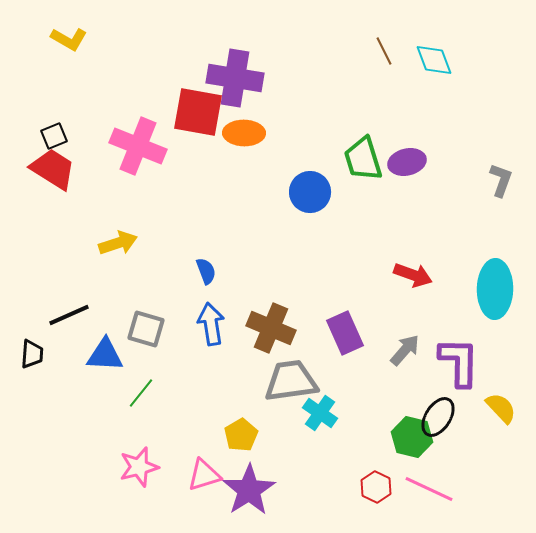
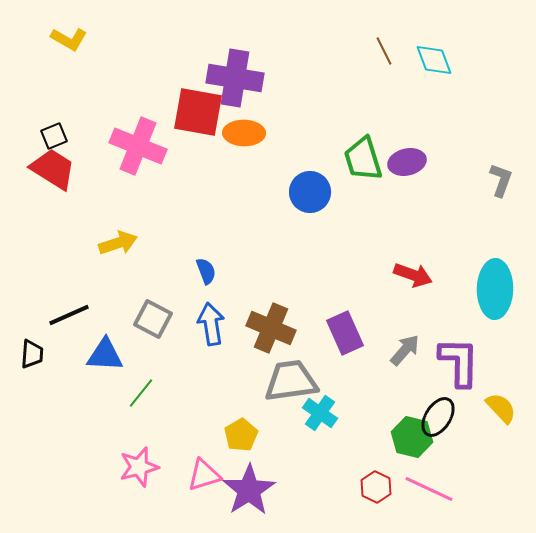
gray square: moved 7 px right, 10 px up; rotated 12 degrees clockwise
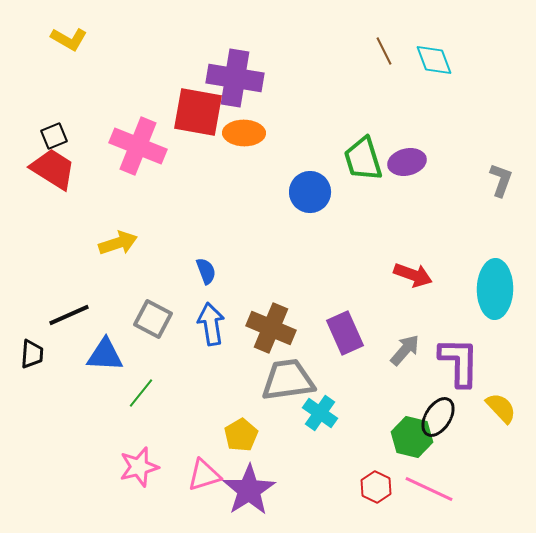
gray trapezoid: moved 3 px left, 1 px up
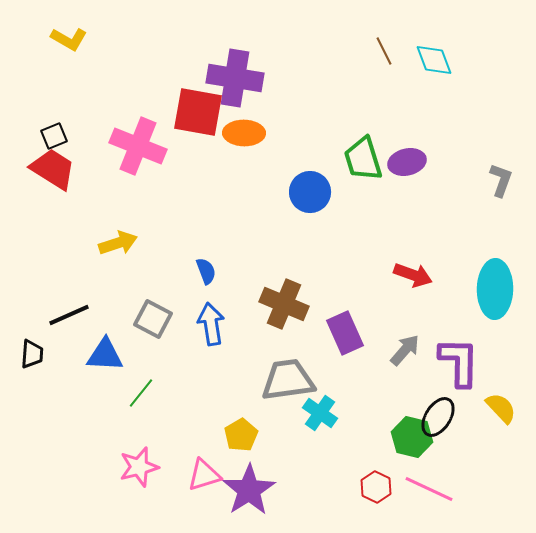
brown cross: moved 13 px right, 24 px up
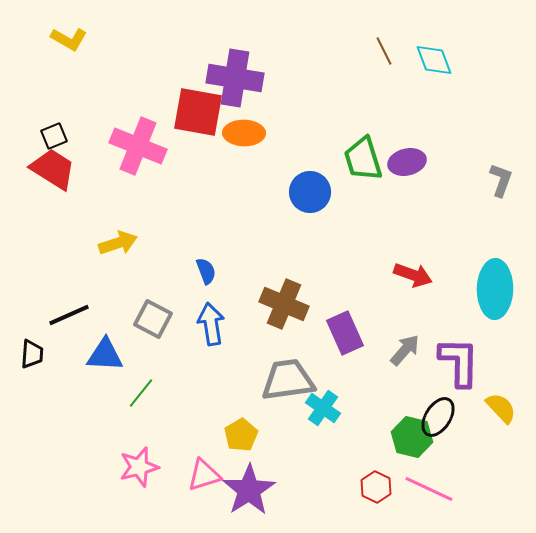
cyan cross: moved 3 px right, 5 px up
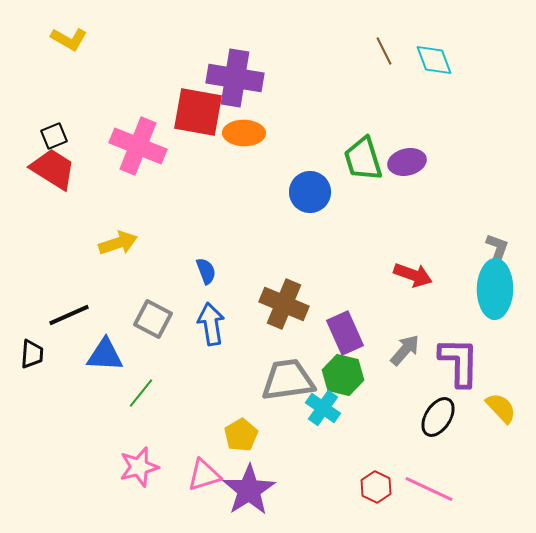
gray L-shape: moved 4 px left, 70 px down
green hexagon: moved 69 px left, 62 px up
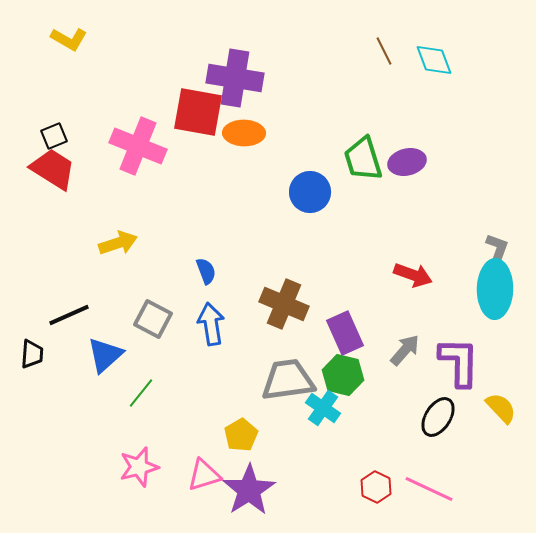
blue triangle: rotated 45 degrees counterclockwise
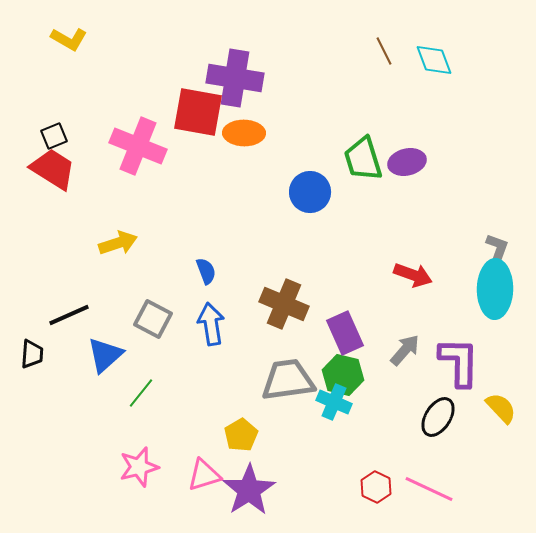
cyan cross: moved 11 px right, 6 px up; rotated 12 degrees counterclockwise
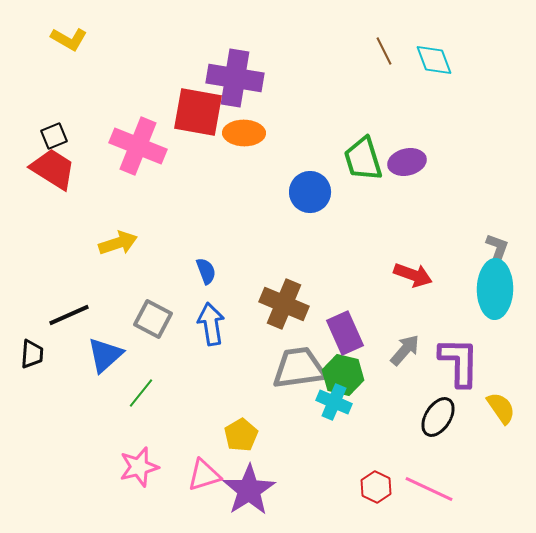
gray trapezoid: moved 11 px right, 12 px up
yellow semicircle: rotated 8 degrees clockwise
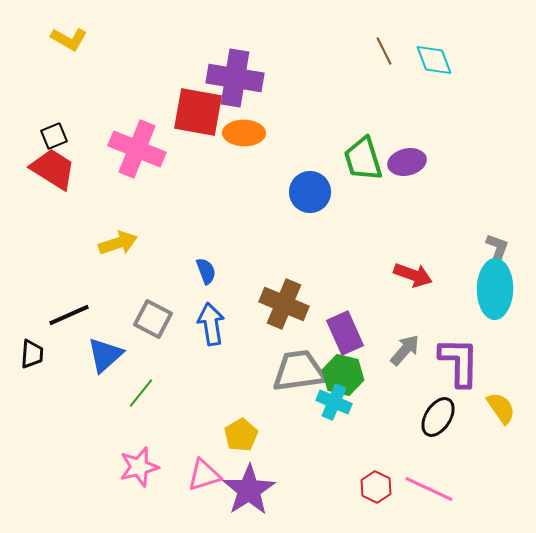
pink cross: moved 1 px left, 3 px down
gray trapezoid: moved 3 px down
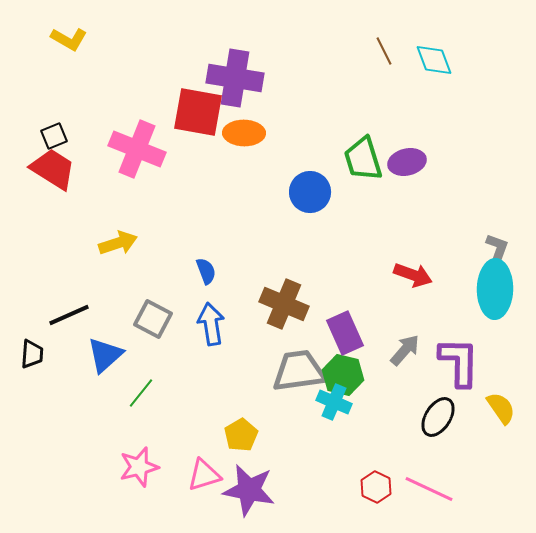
purple star: rotated 28 degrees counterclockwise
